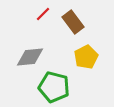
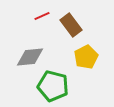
red line: moved 1 px left, 2 px down; rotated 21 degrees clockwise
brown rectangle: moved 2 px left, 3 px down
green pentagon: moved 1 px left, 1 px up
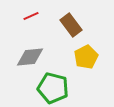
red line: moved 11 px left
green pentagon: moved 2 px down
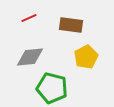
red line: moved 2 px left, 2 px down
brown rectangle: rotated 45 degrees counterclockwise
green pentagon: moved 1 px left
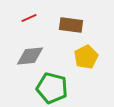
gray diamond: moved 1 px up
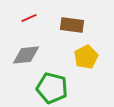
brown rectangle: moved 1 px right
gray diamond: moved 4 px left, 1 px up
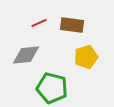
red line: moved 10 px right, 5 px down
yellow pentagon: rotated 10 degrees clockwise
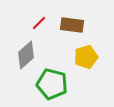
red line: rotated 21 degrees counterclockwise
gray diamond: rotated 36 degrees counterclockwise
green pentagon: moved 4 px up
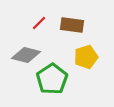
gray diamond: rotated 56 degrees clockwise
green pentagon: moved 5 px up; rotated 24 degrees clockwise
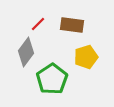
red line: moved 1 px left, 1 px down
gray diamond: moved 3 px up; rotated 68 degrees counterclockwise
